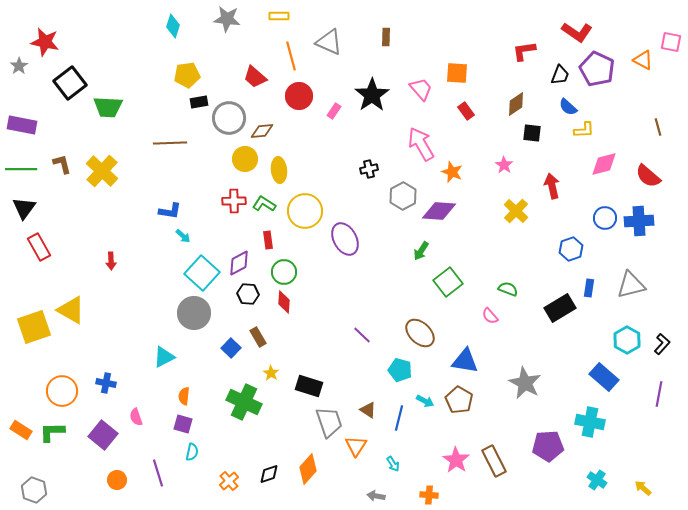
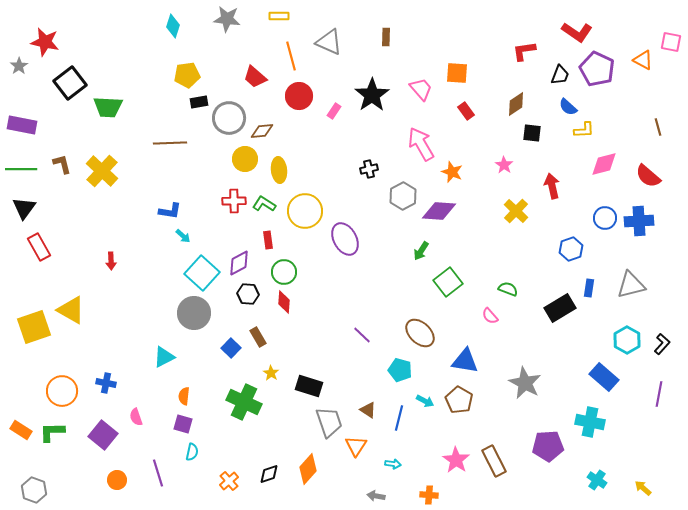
cyan arrow at (393, 464): rotated 49 degrees counterclockwise
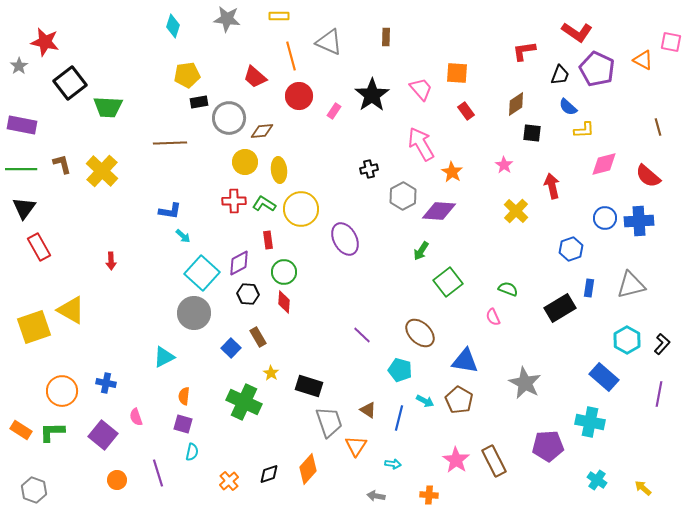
yellow circle at (245, 159): moved 3 px down
orange star at (452, 172): rotated 10 degrees clockwise
yellow circle at (305, 211): moved 4 px left, 2 px up
pink semicircle at (490, 316): moved 3 px right, 1 px down; rotated 18 degrees clockwise
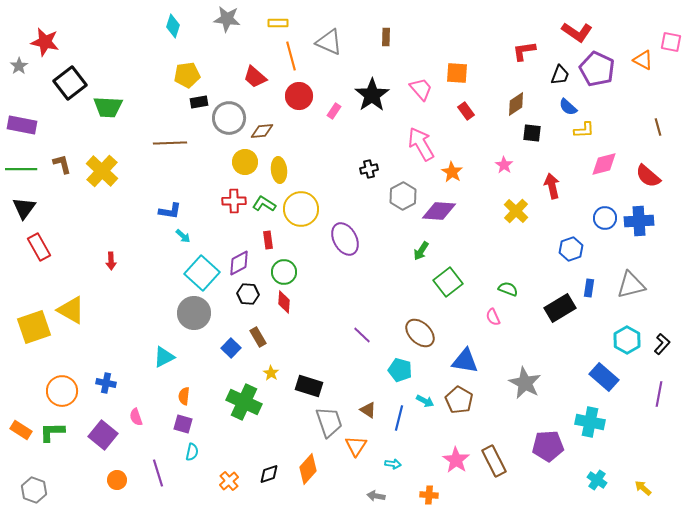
yellow rectangle at (279, 16): moved 1 px left, 7 px down
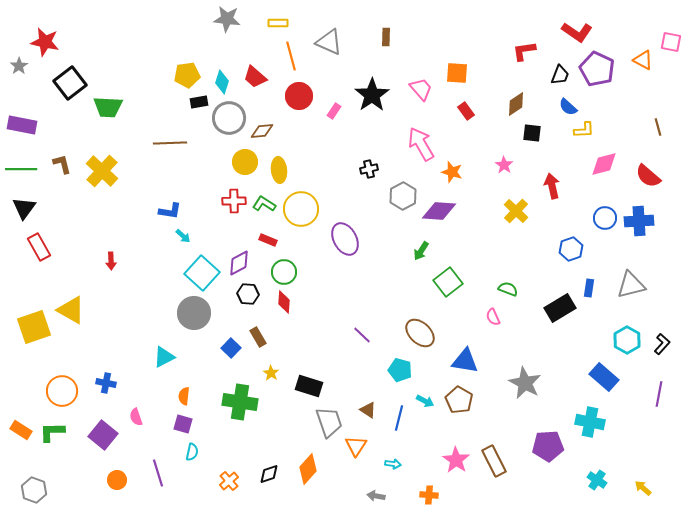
cyan diamond at (173, 26): moved 49 px right, 56 px down
orange star at (452, 172): rotated 15 degrees counterclockwise
red rectangle at (268, 240): rotated 60 degrees counterclockwise
green cross at (244, 402): moved 4 px left; rotated 16 degrees counterclockwise
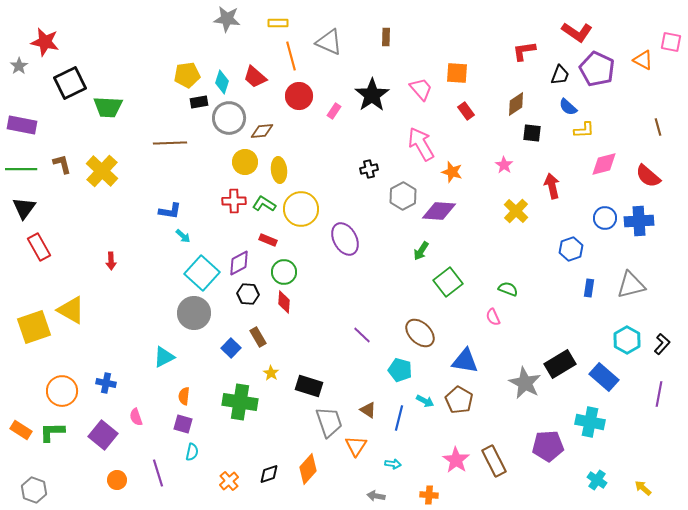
black square at (70, 83): rotated 12 degrees clockwise
black rectangle at (560, 308): moved 56 px down
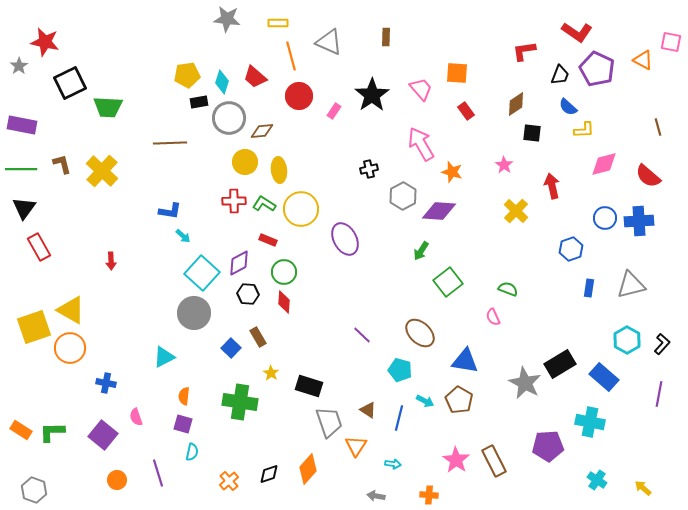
orange circle at (62, 391): moved 8 px right, 43 px up
